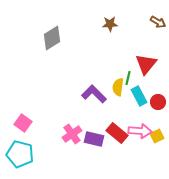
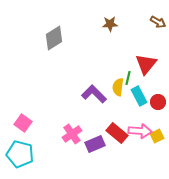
gray diamond: moved 2 px right
purple rectangle: moved 1 px right, 5 px down; rotated 36 degrees counterclockwise
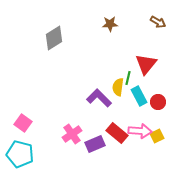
purple L-shape: moved 5 px right, 4 px down
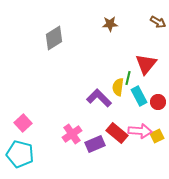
pink square: rotated 12 degrees clockwise
